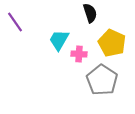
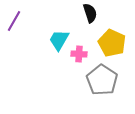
purple line: moved 1 px left, 1 px up; rotated 65 degrees clockwise
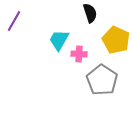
yellow pentagon: moved 4 px right, 3 px up
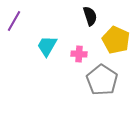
black semicircle: moved 3 px down
cyan trapezoid: moved 12 px left, 6 px down
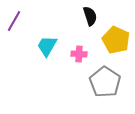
gray pentagon: moved 3 px right, 2 px down
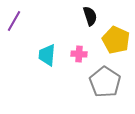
cyan trapezoid: moved 9 px down; rotated 25 degrees counterclockwise
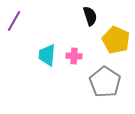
pink cross: moved 5 px left, 2 px down
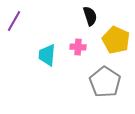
pink cross: moved 4 px right, 9 px up
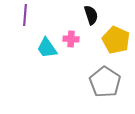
black semicircle: moved 1 px right, 1 px up
purple line: moved 11 px right, 6 px up; rotated 25 degrees counterclockwise
pink cross: moved 7 px left, 8 px up
cyan trapezoid: moved 7 px up; rotated 40 degrees counterclockwise
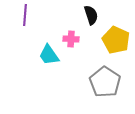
cyan trapezoid: moved 2 px right, 7 px down
